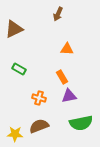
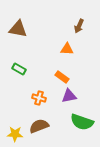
brown arrow: moved 21 px right, 12 px down
brown triangle: moved 4 px right; rotated 36 degrees clockwise
orange rectangle: rotated 24 degrees counterclockwise
green semicircle: moved 1 px right, 1 px up; rotated 30 degrees clockwise
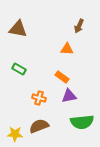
green semicircle: rotated 25 degrees counterclockwise
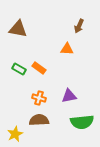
orange rectangle: moved 23 px left, 9 px up
brown semicircle: moved 6 px up; rotated 18 degrees clockwise
yellow star: rotated 28 degrees counterclockwise
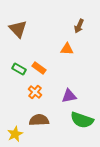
brown triangle: rotated 36 degrees clockwise
orange cross: moved 4 px left, 6 px up; rotated 24 degrees clockwise
green semicircle: moved 2 px up; rotated 25 degrees clockwise
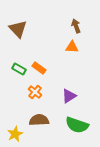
brown arrow: moved 3 px left; rotated 136 degrees clockwise
orange triangle: moved 5 px right, 2 px up
purple triangle: rotated 21 degrees counterclockwise
green semicircle: moved 5 px left, 5 px down
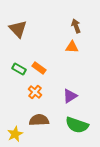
purple triangle: moved 1 px right
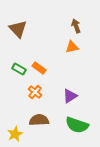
orange triangle: rotated 16 degrees counterclockwise
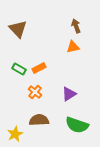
orange triangle: moved 1 px right
orange rectangle: rotated 64 degrees counterclockwise
purple triangle: moved 1 px left, 2 px up
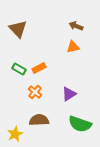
brown arrow: rotated 48 degrees counterclockwise
green semicircle: moved 3 px right, 1 px up
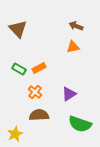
brown semicircle: moved 5 px up
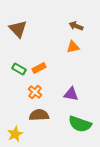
purple triangle: moved 2 px right; rotated 42 degrees clockwise
